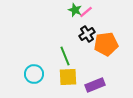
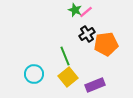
yellow square: rotated 36 degrees counterclockwise
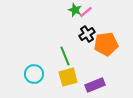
yellow square: rotated 24 degrees clockwise
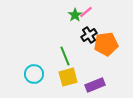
green star: moved 5 px down; rotated 16 degrees clockwise
black cross: moved 2 px right, 1 px down
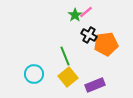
black cross: rotated 28 degrees counterclockwise
yellow square: rotated 24 degrees counterclockwise
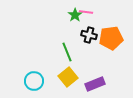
pink line: rotated 48 degrees clockwise
black cross: rotated 14 degrees counterclockwise
orange pentagon: moved 5 px right, 6 px up
green line: moved 2 px right, 4 px up
cyan circle: moved 7 px down
purple rectangle: moved 1 px up
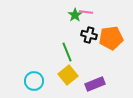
yellow square: moved 2 px up
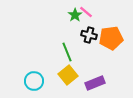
pink line: rotated 32 degrees clockwise
purple rectangle: moved 1 px up
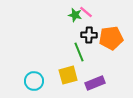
green star: rotated 24 degrees counterclockwise
black cross: rotated 14 degrees counterclockwise
green line: moved 12 px right
yellow square: rotated 24 degrees clockwise
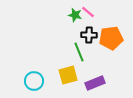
pink line: moved 2 px right
